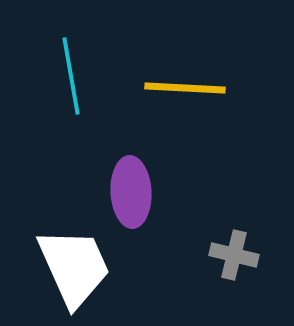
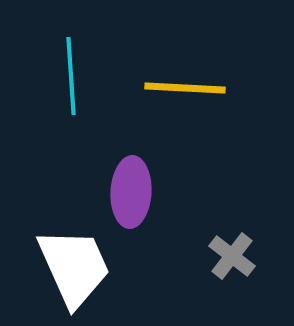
cyan line: rotated 6 degrees clockwise
purple ellipse: rotated 6 degrees clockwise
gray cross: moved 2 px left, 1 px down; rotated 24 degrees clockwise
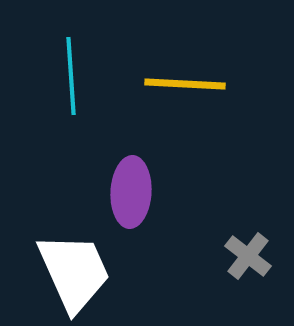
yellow line: moved 4 px up
gray cross: moved 16 px right
white trapezoid: moved 5 px down
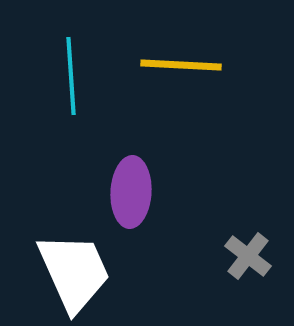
yellow line: moved 4 px left, 19 px up
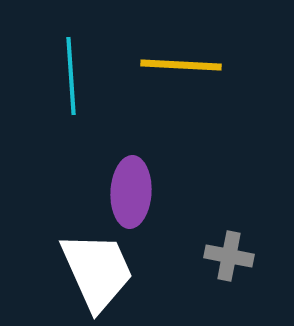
gray cross: moved 19 px left; rotated 27 degrees counterclockwise
white trapezoid: moved 23 px right, 1 px up
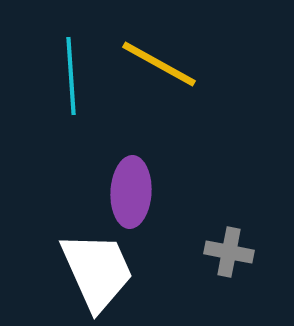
yellow line: moved 22 px left, 1 px up; rotated 26 degrees clockwise
gray cross: moved 4 px up
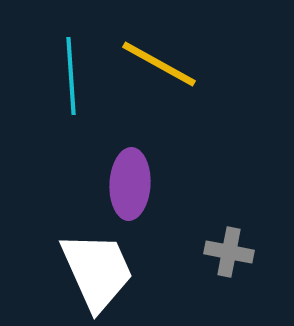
purple ellipse: moved 1 px left, 8 px up
